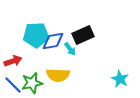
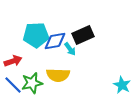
blue diamond: moved 2 px right
cyan star: moved 2 px right, 6 px down
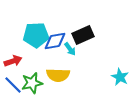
cyan star: moved 2 px left, 8 px up
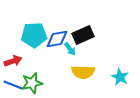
cyan pentagon: moved 2 px left
blue diamond: moved 2 px right, 2 px up
yellow semicircle: moved 25 px right, 3 px up
blue line: rotated 24 degrees counterclockwise
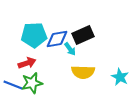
red arrow: moved 14 px right, 2 px down
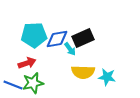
black rectangle: moved 3 px down
cyan star: moved 13 px left; rotated 18 degrees counterclockwise
green star: moved 1 px right
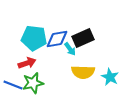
cyan pentagon: moved 3 px down; rotated 10 degrees clockwise
cyan star: moved 3 px right; rotated 18 degrees clockwise
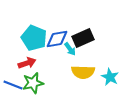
cyan pentagon: rotated 15 degrees clockwise
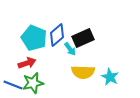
blue diamond: moved 4 px up; rotated 30 degrees counterclockwise
